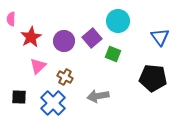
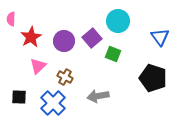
black pentagon: rotated 12 degrees clockwise
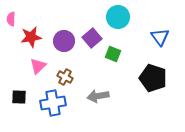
cyan circle: moved 4 px up
red star: rotated 20 degrees clockwise
blue cross: rotated 35 degrees clockwise
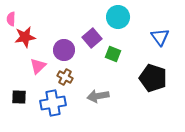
red star: moved 6 px left
purple circle: moved 9 px down
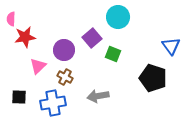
blue triangle: moved 11 px right, 9 px down
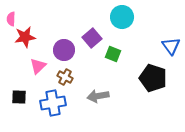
cyan circle: moved 4 px right
